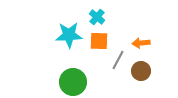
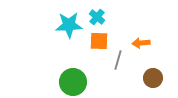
cyan star: moved 10 px up
gray line: rotated 12 degrees counterclockwise
brown circle: moved 12 px right, 7 px down
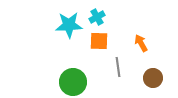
cyan cross: rotated 21 degrees clockwise
orange arrow: rotated 66 degrees clockwise
gray line: moved 7 px down; rotated 24 degrees counterclockwise
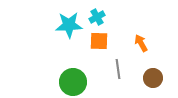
gray line: moved 2 px down
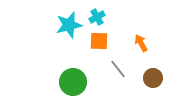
cyan star: rotated 12 degrees counterclockwise
gray line: rotated 30 degrees counterclockwise
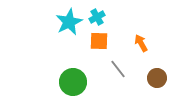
cyan star: moved 3 px up; rotated 12 degrees counterclockwise
brown circle: moved 4 px right
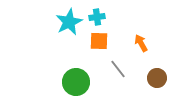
cyan cross: rotated 21 degrees clockwise
green circle: moved 3 px right
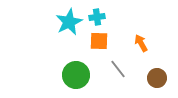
green circle: moved 7 px up
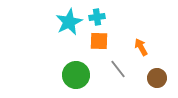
orange arrow: moved 4 px down
